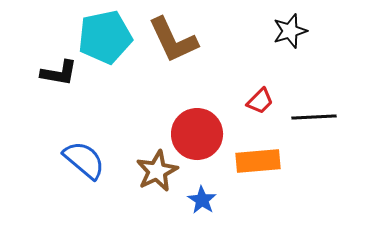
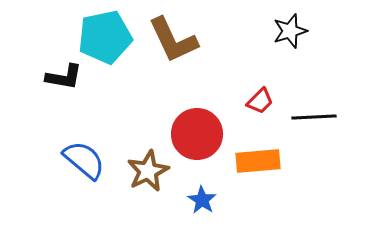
black L-shape: moved 5 px right, 4 px down
brown star: moved 9 px left
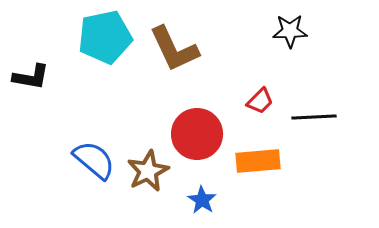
black star: rotated 16 degrees clockwise
brown L-shape: moved 1 px right, 9 px down
black L-shape: moved 33 px left
blue semicircle: moved 10 px right
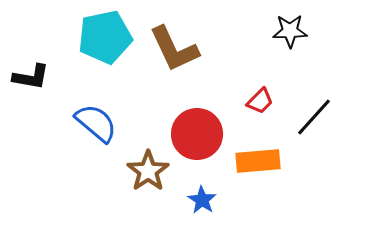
black line: rotated 45 degrees counterclockwise
blue semicircle: moved 2 px right, 37 px up
brown star: rotated 9 degrees counterclockwise
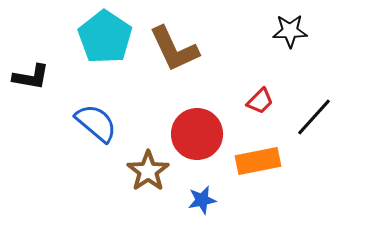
cyan pentagon: rotated 26 degrees counterclockwise
orange rectangle: rotated 6 degrees counterclockwise
blue star: rotated 28 degrees clockwise
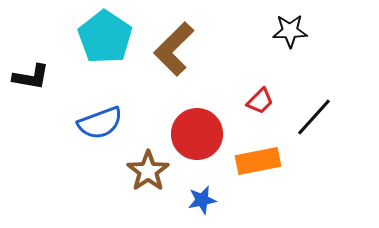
brown L-shape: rotated 70 degrees clockwise
blue semicircle: moved 4 px right; rotated 120 degrees clockwise
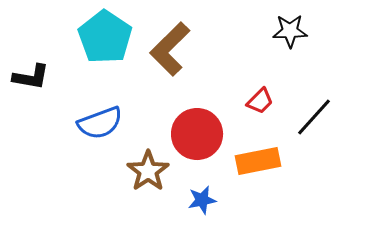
brown L-shape: moved 4 px left
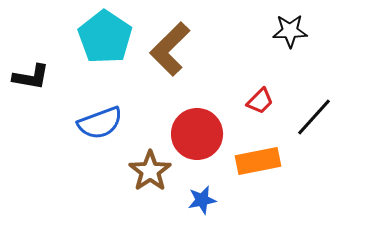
brown star: moved 2 px right
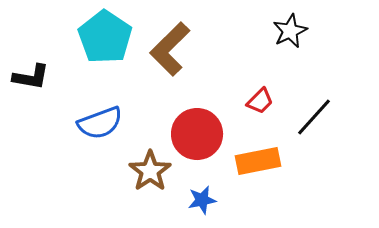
black star: rotated 24 degrees counterclockwise
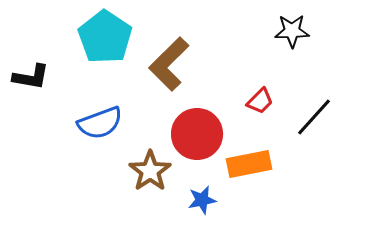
black star: moved 2 px right; rotated 24 degrees clockwise
brown L-shape: moved 1 px left, 15 px down
orange rectangle: moved 9 px left, 3 px down
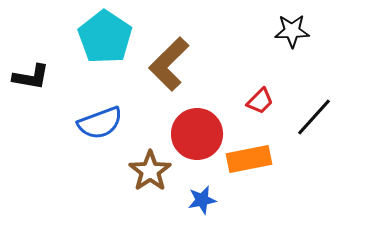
orange rectangle: moved 5 px up
